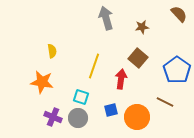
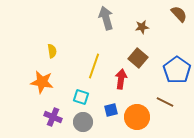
gray circle: moved 5 px right, 4 px down
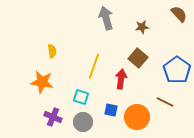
blue square: rotated 24 degrees clockwise
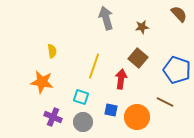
blue pentagon: rotated 16 degrees counterclockwise
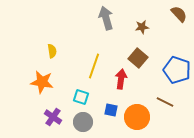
purple cross: rotated 12 degrees clockwise
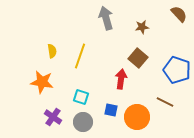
yellow line: moved 14 px left, 10 px up
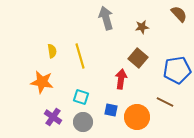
yellow line: rotated 35 degrees counterclockwise
blue pentagon: rotated 28 degrees counterclockwise
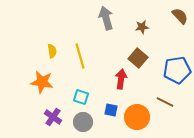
brown semicircle: moved 1 px right, 2 px down
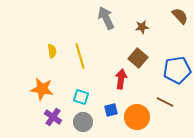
gray arrow: rotated 10 degrees counterclockwise
orange star: moved 7 px down
blue square: rotated 24 degrees counterclockwise
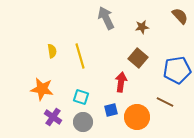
red arrow: moved 3 px down
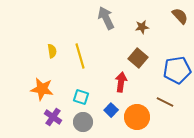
blue square: rotated 32 degrees counterclockwise
